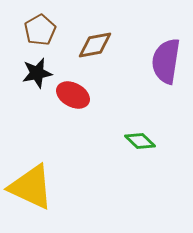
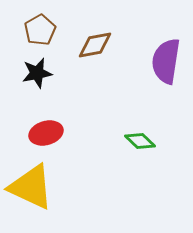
red ellipse: moved 27 px left, 38 px down; rotated 44 degrees counterclockwise
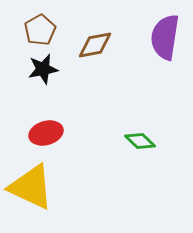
purple semicircle: moved 1 px left, 24 px up
black star: moved 6 px right, 4 px up
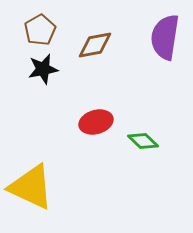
red ellipse: moved 50 px right, 11 px up
green diamond: moved 3 px right
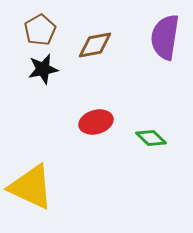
green diamond: moved 8 px right, 3 px up
